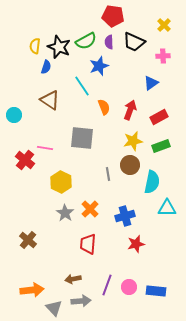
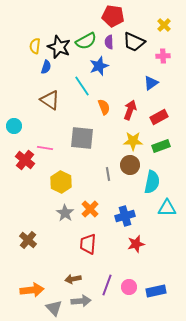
cyan circle: moved 11 px down
yellow star: rotated 12 degrees clockwise
blue rectangle: rotated 18 degrees counterclockwise
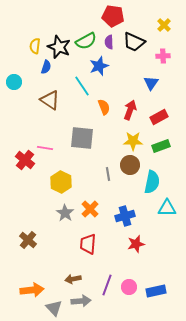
blue triangle: rotated 21 degrees counterclockwise
cyan circle: moved 44 px up
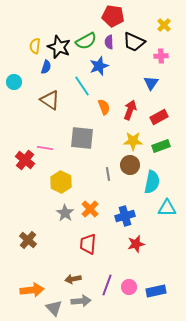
pink cross: moved 2 px left
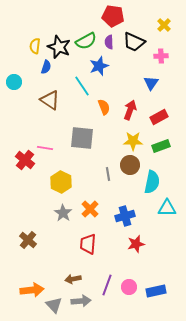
gray star: moved 2 px left
gray triangle: moved 3 px up
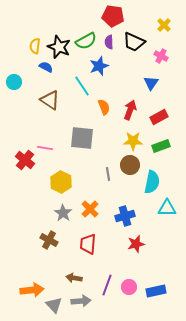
pink cross: rotated 32 degrees clockwise
blue semicircle: rotated 80 degrees counterclockwise
brown cross: moved 21 px right; rotated 12 degrees counterclockwise
brown arrow: moved 1 px right, 1 px up; rotated 21 degrees clockwise
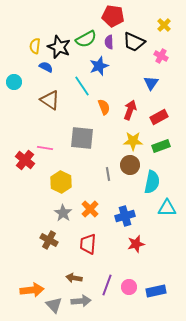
green semicircle: moved 2 px up
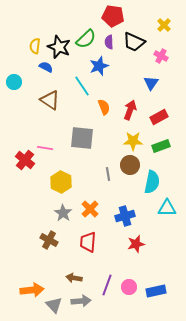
green semicircle: rotated 15 degrees counterclockwise
red trapezoid: moved 2 px up
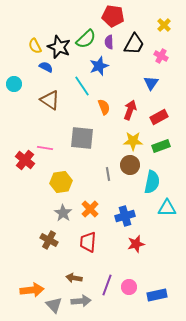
black trapezoid: moved 2 px down; rotated 85 degrees counterclockwise
yellow semicircle: rotated 35 degrees counterclockwise
cyan circle: moved 2 px down
yellow hexagon: rotated 25 degrees clockwise
blue rectangle: moved 1 px right, 4 px down
